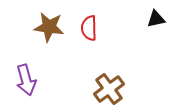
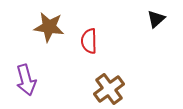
black triangle: rotated 30 degrees counterclockwise
red semicircle: moved 13 px down
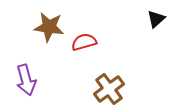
red semicircle: moved 5 px left, 1 px down; rotated 75 degrees clockwise
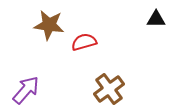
black triangle: rotated 42 degrees clockwise
brown star: moved 2 px up
purple arrow: moved 10 px down; rotated 124 degrees counterclockwise
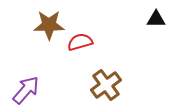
brown star: rotated 8 degrees counterclockwise
red semicircle: moved 4 px left
brown cross: moved 3 px left, 4 px up
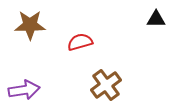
brown star: moved 19 px left
purple arrow: moved 2 px left; rotated 40 degrees clockwise
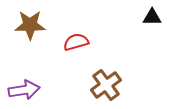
black triangle: moved 4 px left, 2 px up
red semicircle: moved 4 px left
